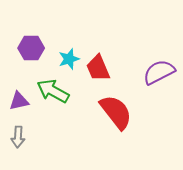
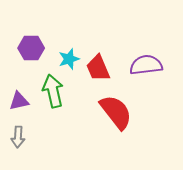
purple semicircle: moved 13 px left, 7 px up; rotated 20 degrees clockwise
green arrow: rotated 48 degrees clockwise
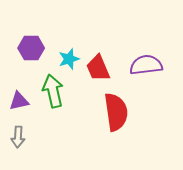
red semicircle: rotated 30 degrees clockwise
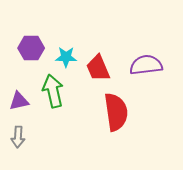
cyan star: moved 3 px left, 2 px up; rotated 20 degrees clockwise
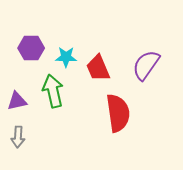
purple semicircle: rotated 48 degrees counterclockwise
purple triangle: moved 2 px left
red semicircle: moved 2 px right, 1 px down
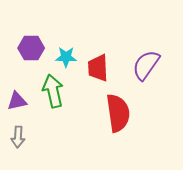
red trapezoid: rotated 20 degrees clockwise
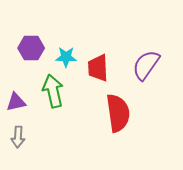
purple triangle: moved 1 px left, 1 px down
